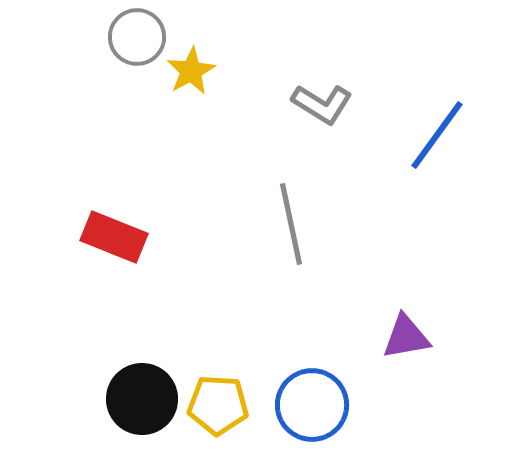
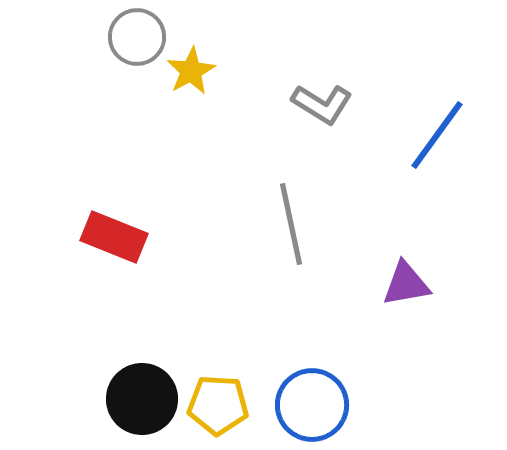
purple triangle: moved 53 px up
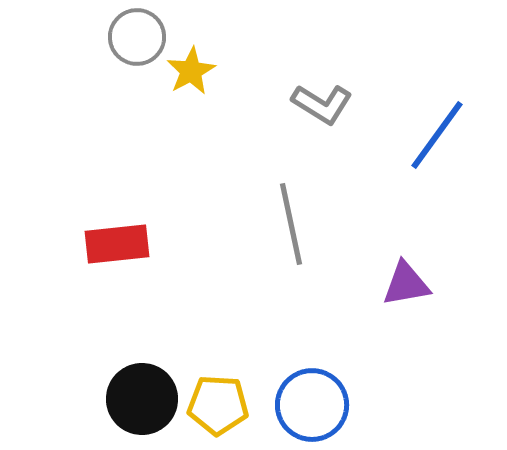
red rectangle: moved 3 px right, 7 px down; rotated 28 degrees counterclockwise
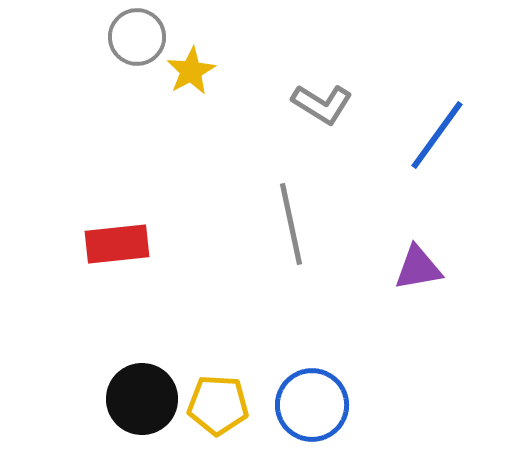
purple triangle: moved 12 px right, 16 px up
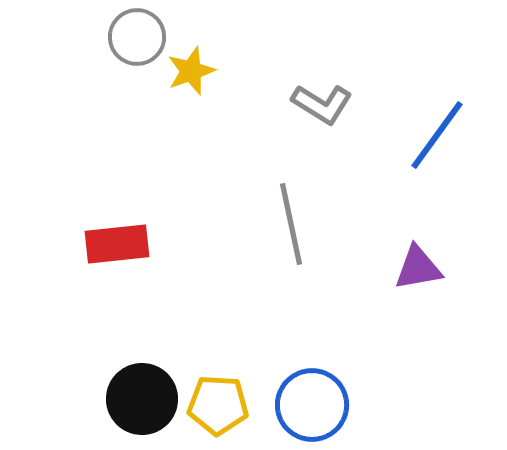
yellow star: rotated 9 degrees clockwise
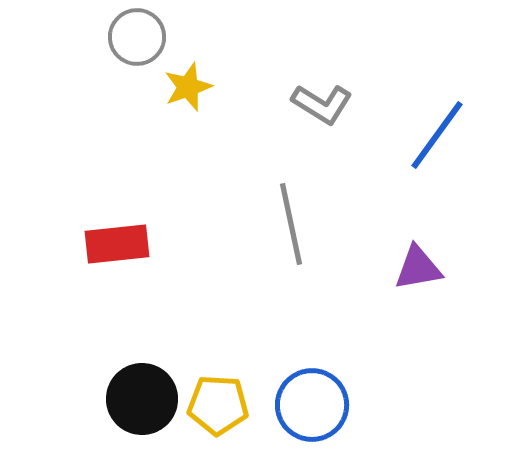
yellow star: moved 3 px left, 16 px down
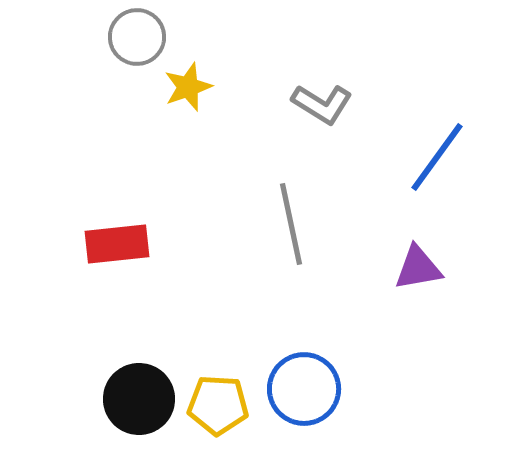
blue line: moved 22 px down
black circle: moved 3 px left
blue circle: moved 8 px left, 16 px up
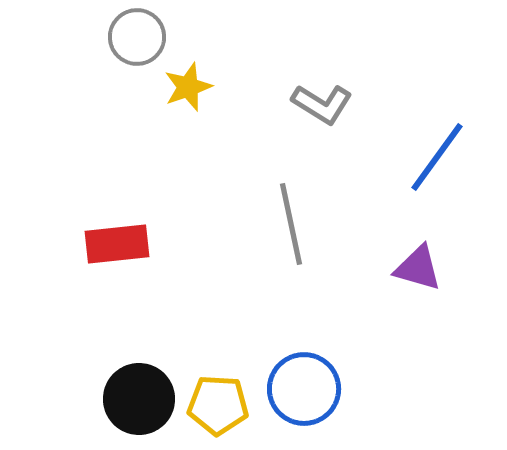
purple triangle: rotated 26 degrees clockwise
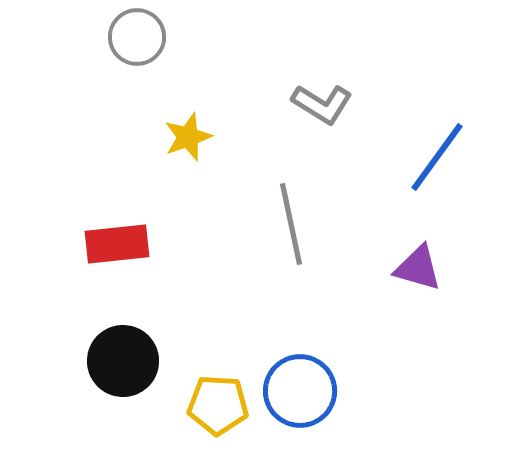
yellow star: moved 50 px down
blue circle: moved 4 px left, 2 px down
black circle: moved 16 px left, 38 px up
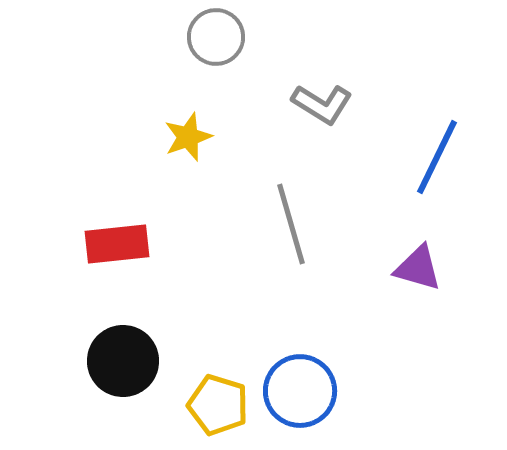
gray circle: moved 79 px right
blue line: rotated 10 degrees counterclockwise
gray line: rotated 4 degrees counterclockwise
yellow pentagon: rotated 14 degrees clockwise
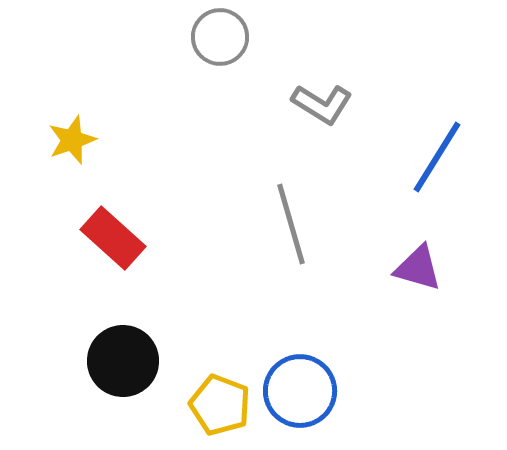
gray circle: moved 4 px right
yellow star: moved 116 px left, 3 px down
blue line: rotated 6 degrees clockwise
red rectangle: moved 4 px left, 6 px up; rotated 48 degrees clockwise
yellow pentagon: moved 2 px right; rotated 4 degrees clockwise
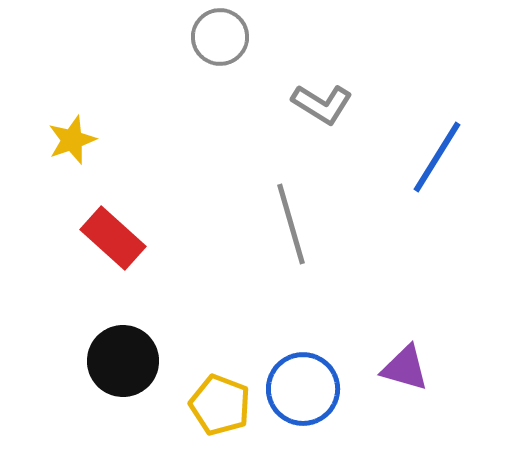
purple triangle: moved 13 px left, 100 px down
blue circle: moved 3 px right, 2 px up
